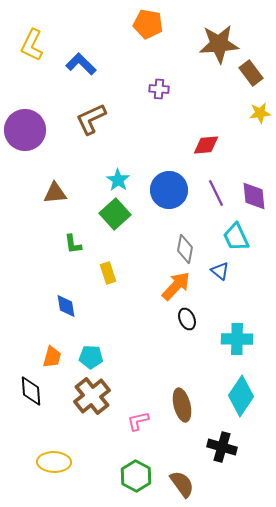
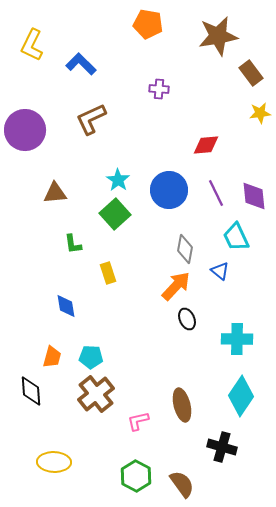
brown star: moved 1 px left, 8 px up; rotated 6 degrees counterclockwise
brown cross: moved 4 px right, 2 px up
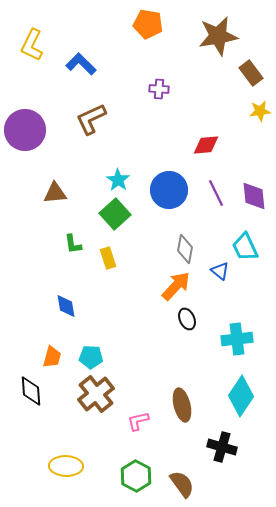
yellow star: moved 2 px up
cyan trapezoid: moved 9 px right, 10 px down
yellow rectangle: moved 15 px up
cyan cross: rotated 8 degrees counterclockwise
yellow ellipse: moved 12 px right, 4 px down
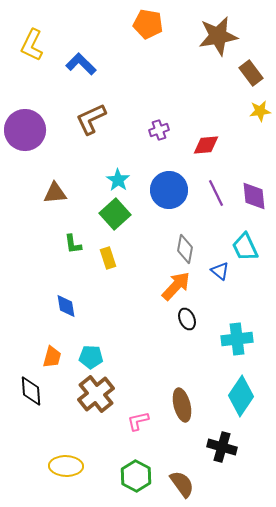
purple cross: moved 41 px down; rotated 24 degrees counterclockwise
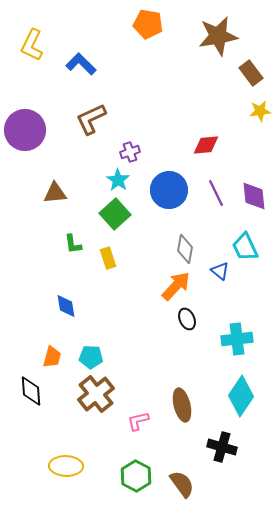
purple cross: moved 29 px left, 22 px down
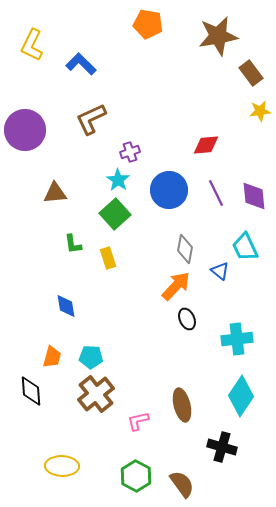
yellow ellipse: moved 4 px left
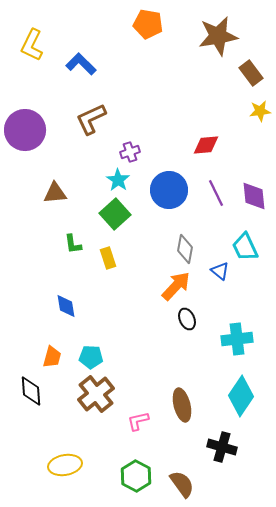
yellow ellipse: moved 3 px right, 1 px up; rotated 12 degrees counterclockwise
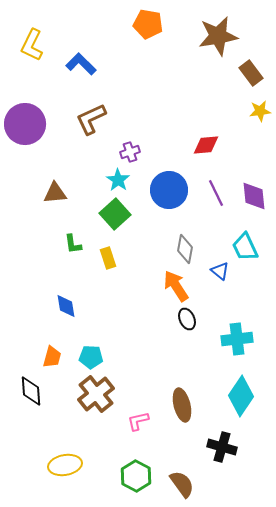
purple circle: moved 6 px up
orange arrow: rotated 76 degrees counterclockwise
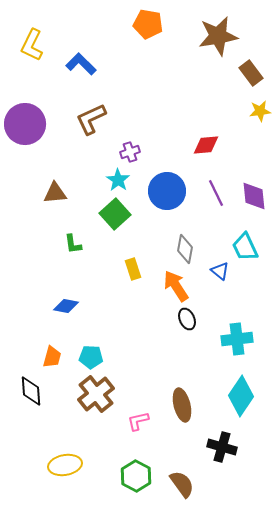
blue circle: moved 2 px left, 1 px down
yellow rectangle: moved 25 px right, 11 px down
blue diamond: rotated 70 degrees counterclockwise
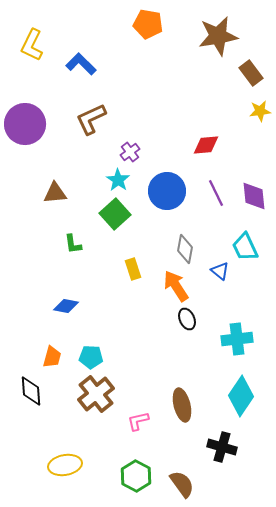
purple cross: rotated 18 degrees counterclockwise
